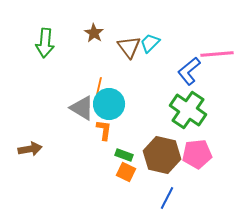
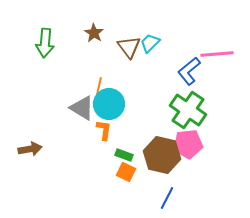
pink pentagon: moved 9 px left, 10 px up
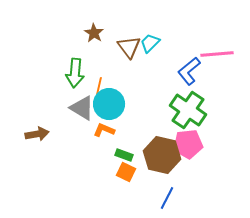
green arrow: moved 30 px right, 30 px down
orange L-shape: rotated 75 degrees counterclockwise
brown arrow: moved 7 px right, 15 px up
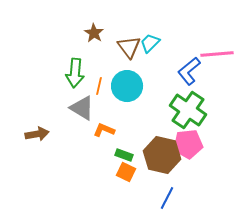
cyan circle: moved 18 px right, 18 px up
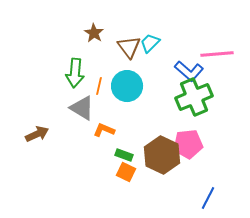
blue L-shape: rotated 100 degrees counterclockwise
green cross: moved 6 px right, 13 px up; rotated 33 degrees clockwise
brown arrow: rotated 15 degrees counterclockwise
brown hexagon: rotated 12 degrees clockwise
blue line: moved 41 px right
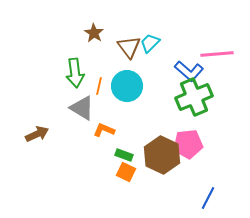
green arrow: rotated 12 degrees counterclockwise
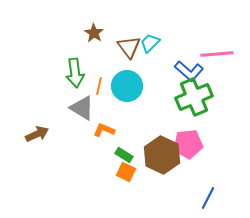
green rectangle: rotated 12 degrees clockwise
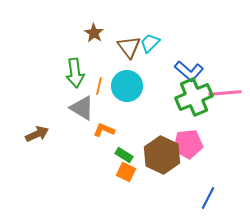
pink line: moved 8 px right, 39 px down
